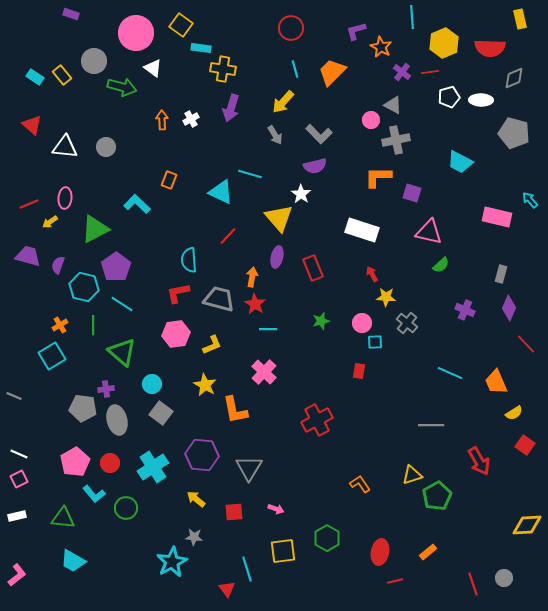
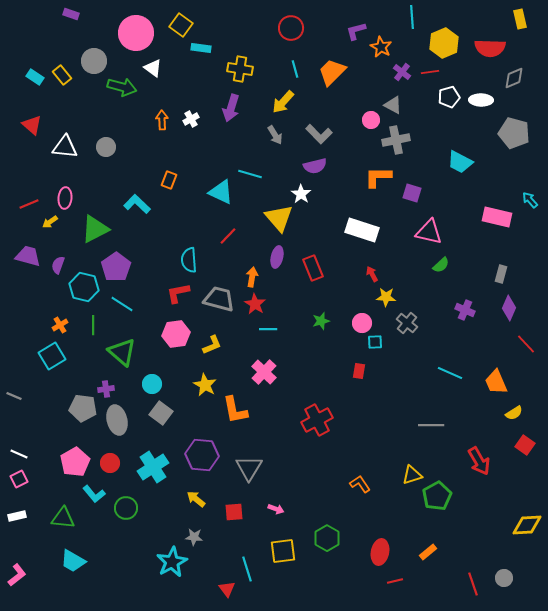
yellow cross at (223, 69): moved 17 px right
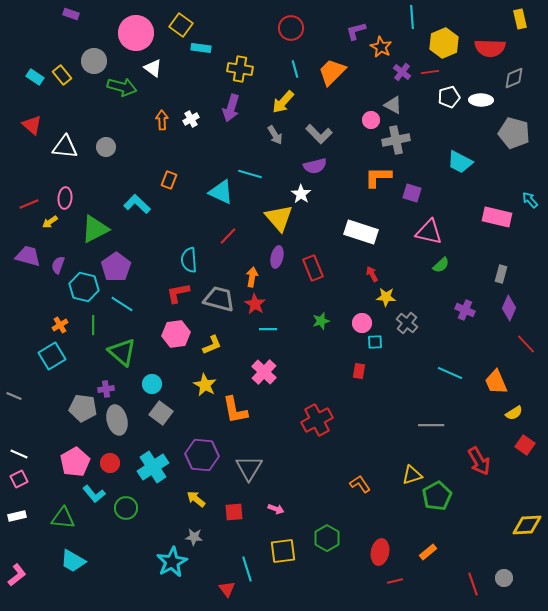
white rectangle at (362, 230): moved 1 px left, 2 px down
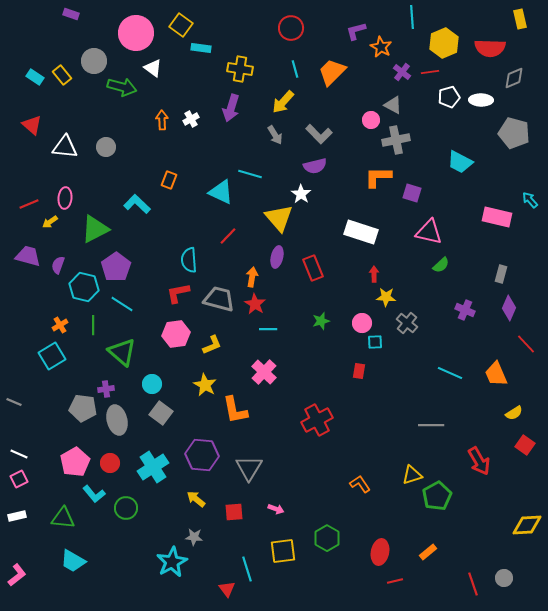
red arrow at (372, 274): moved 2 px right; rotated 28 degrees clockwise
orange trapezoid at (496, 382): moved 8 px up
gray line at (14, 396): moved 6 px down
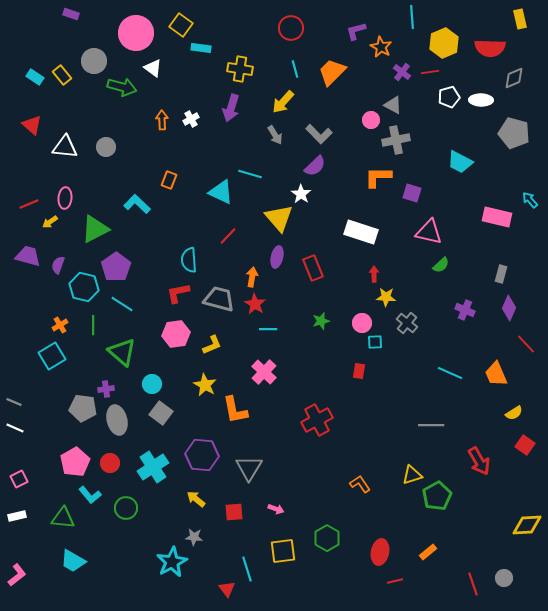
purple semicircle at (315, 166): rotated 30 degrees counterclockwise
white line at (19, 454): moved 4 px left, 26 px up
cyan L-shape at (94, 494): moved 4 px left, 1 px down
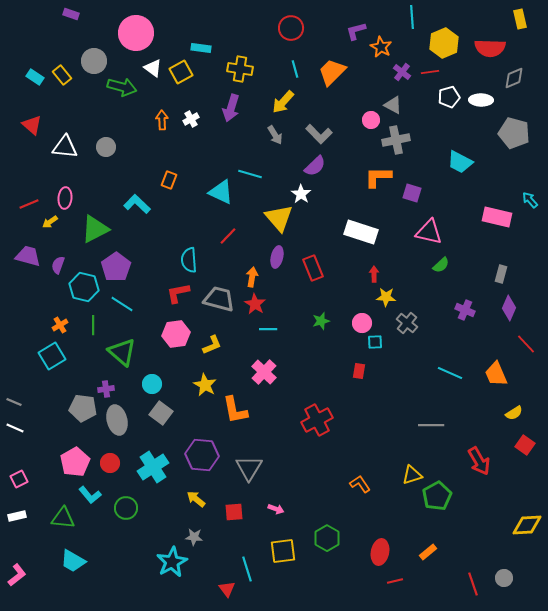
yellow square at (181, 25): moved 47 px down; rotated 25 degrees clockwise
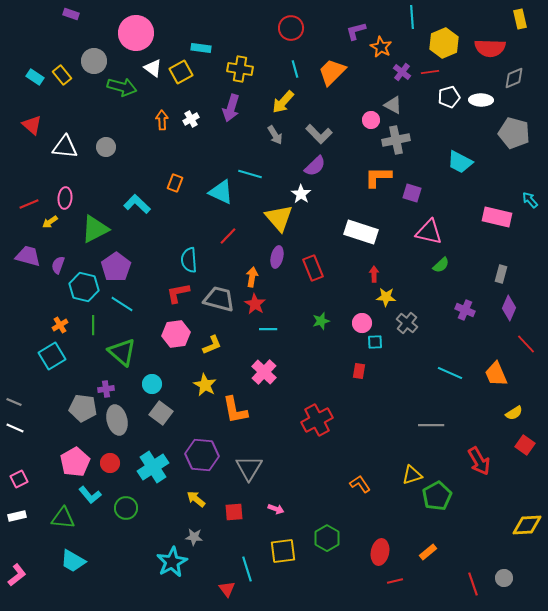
orange rectangle at (169, 180): moved 6 px right, 3 px down
